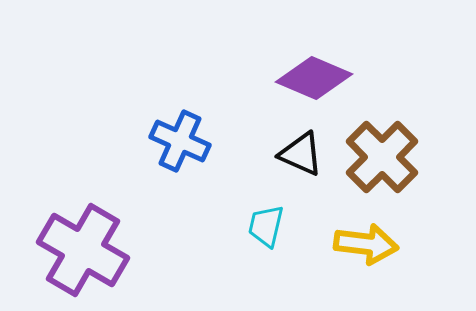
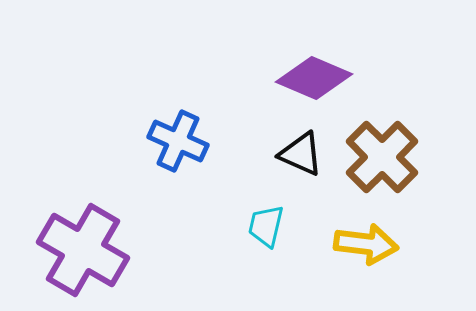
blue cross: moved 2 px left
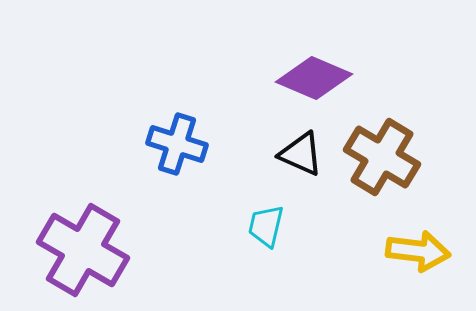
blue cross: moved 1 px left, 3 px down; rotated 6 degrees counterclockwise
brown cross: rotated 14 degrees counterclockwise
yellow arrow: moved 52 px right, 7 px down
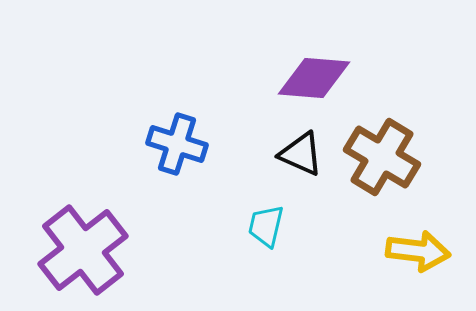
purple diamond: rotated 18 degrees counterclockwise
purple cross: rotated 22 degrees clockwise
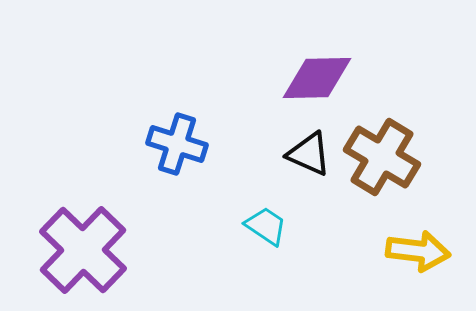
purple diamond: moved 3 px right; rotated 6 degrees counterclockwise
black triangle: moved 8 px right
cyan trapezoid: rotated 111 degrees clockwise
purple cross: rotated 8 degrees counterclockwise
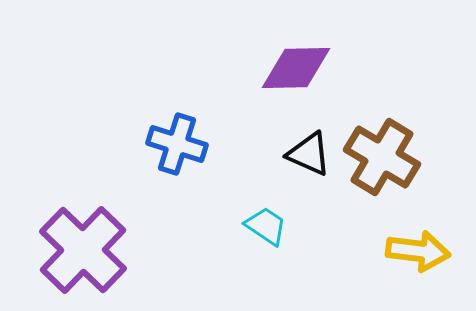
purple diamond: moved 21 px left, 10 px up
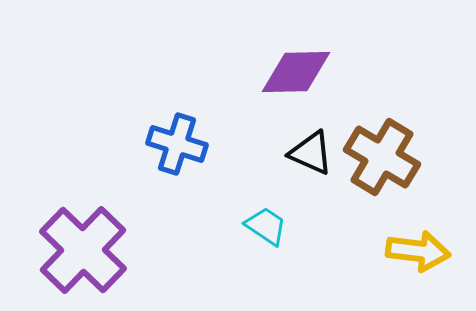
purple diamond: moved 4 px down
black triangle: moved 2 px right, 1 px up
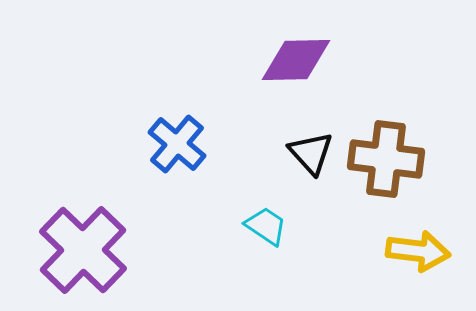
purple diamond: moved 12 px up
blue cross: rotated 22 degrees clockwise
black triangle: rotated 24 degrees clockwise
brown cross: moved 4 px right, 2 px down; rotated 24 degrees counterclockwise
